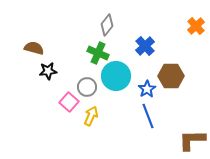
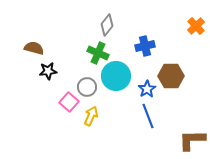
blue cross: rotated 30 degrees clockwise
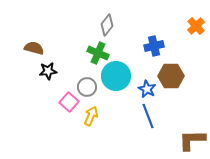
blue cross: moved 9 px right
blue star: rotated 12 degrees counterclockwise
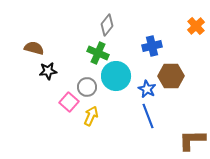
blue cross: moved 2 px left
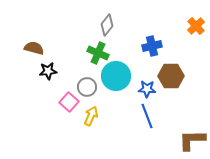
blue star: rotated 24 degrees counterclockwise
blue line: moved 1 px left
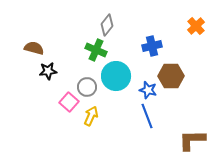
green cross: moved 2 px left, 3 px up
blue star: moved 1 px right, 1 px down; rotated 12 degrees clockwise
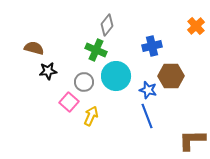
gray circle: moved 3 px left, 5 px up
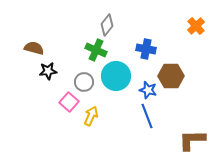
blue cross: moved 6 px left, 3 px down; rotated 24 degrees clockwise
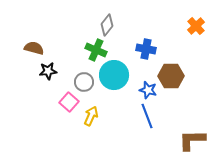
cyan circle: moved 2 px left, 1 px up
